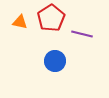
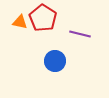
red pentagon: moved 8 px left; rotated 8 degrees counterclockwise
purple line: moved 2 px left
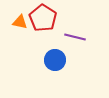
purple line: moved 5 px left, 3 px down
blue circle: moved 1 px up
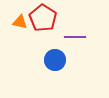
purple line: rotated 15 degrees counterclockwise
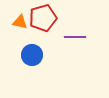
red pentagon: rotated 24 degrees clockwise
blue circle: moved 23 px left, 5 px up
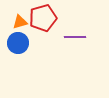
orange triangle: rotated 28 degrees counterclockwise
blue circle: moved 14 px left, 12 px up
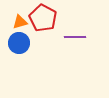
red pentagon: rotated 28 degrees counterclockwise
blue circle: moved 1 px right
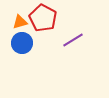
purple line: moved 2 px left, 3 px down; rotated 30 degrees counterclockwise
blue circle: moved 3 px right
